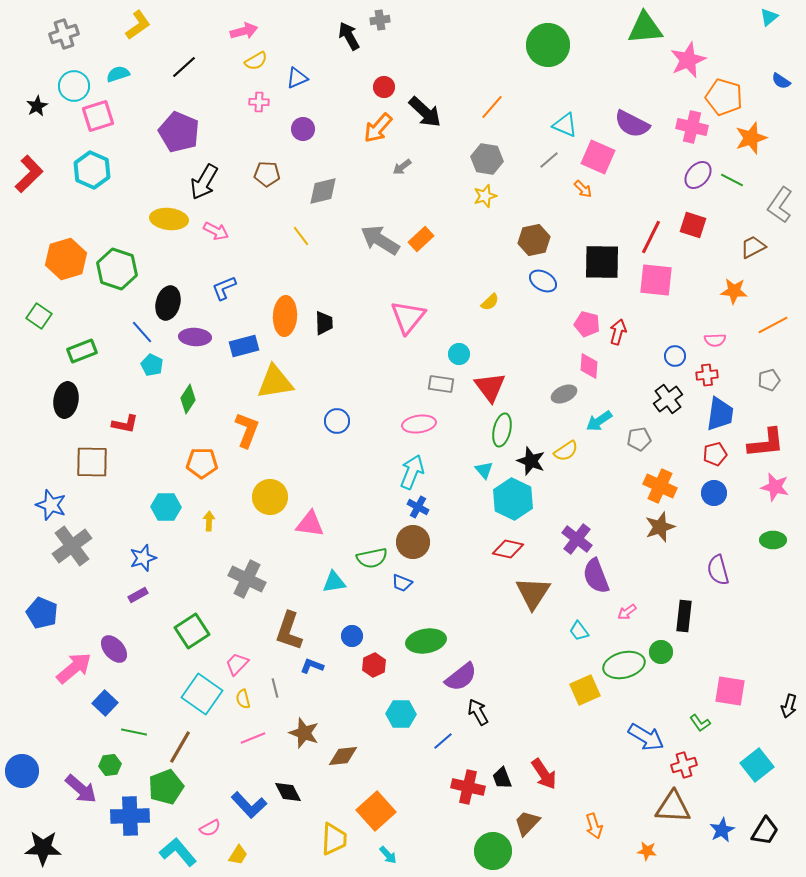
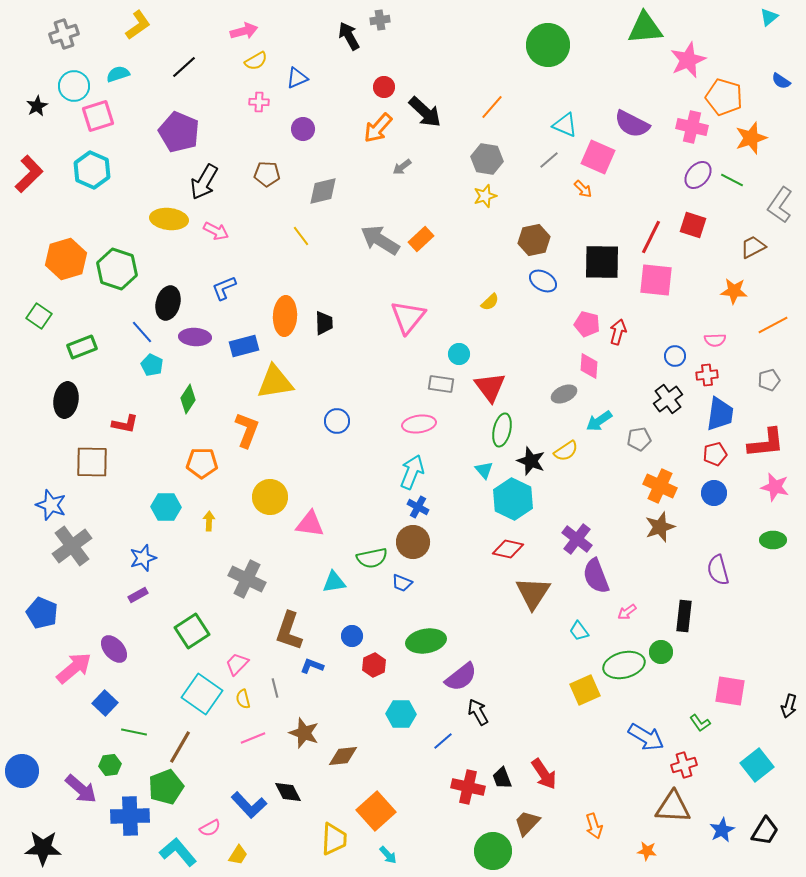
green rectangle at (82, 351): moved 4 px up
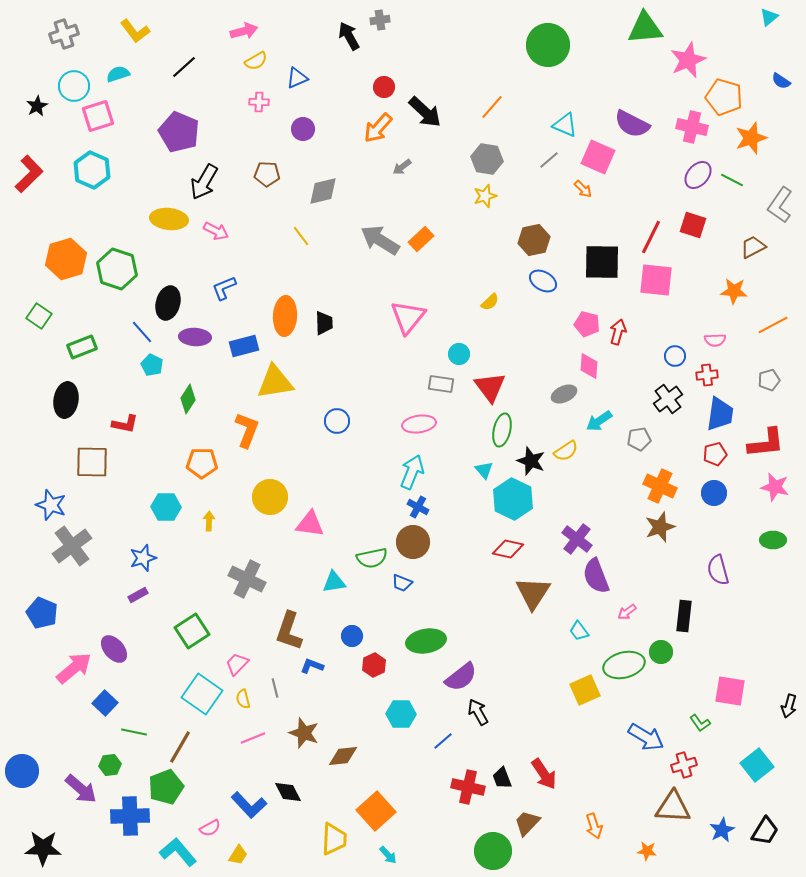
yellow L-shape at (138, 25): moved 3 px left, 6 px down; rotated 88 degrees clockwise
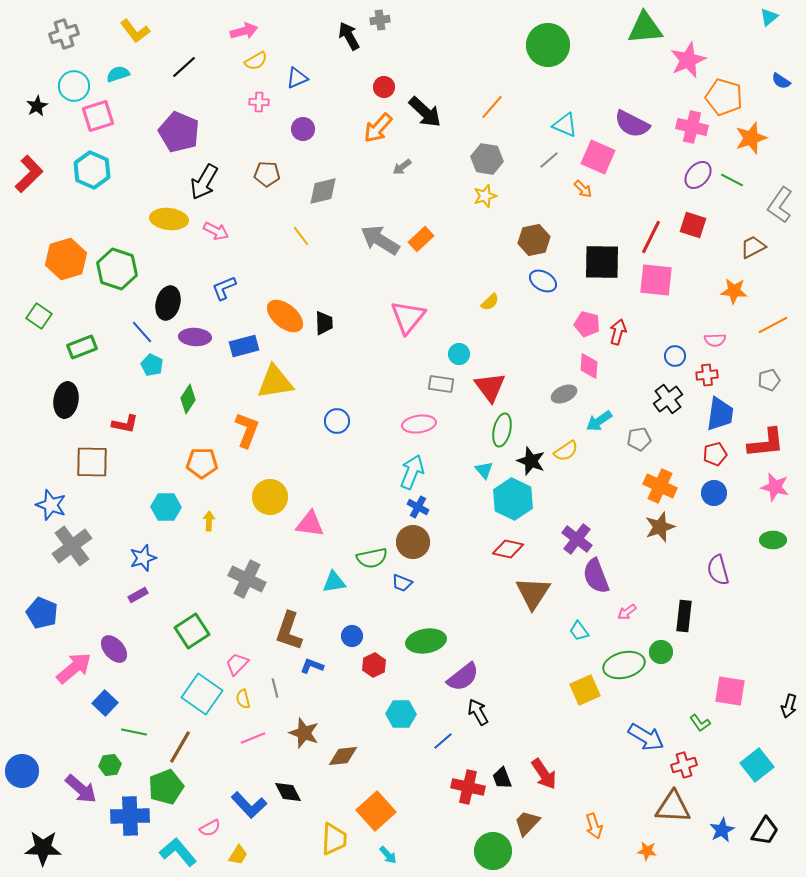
orange ellipse at (285, 316): rotated 54 degrees counterclockwise
purple semicircle at (461, 677): moved 2 px right
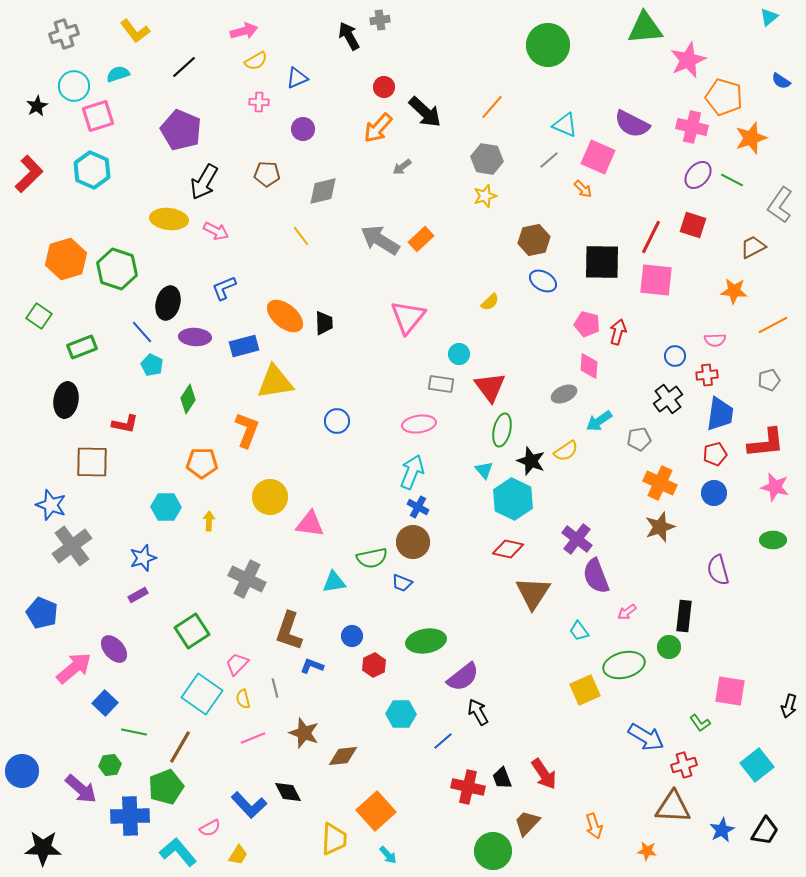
purple pentagon at (179, 132): moved 2 px right, 2 px up
orange cross at (660, 486): moved 3 px up
green circle at (661, 652): moved 8 px right, 5 px up
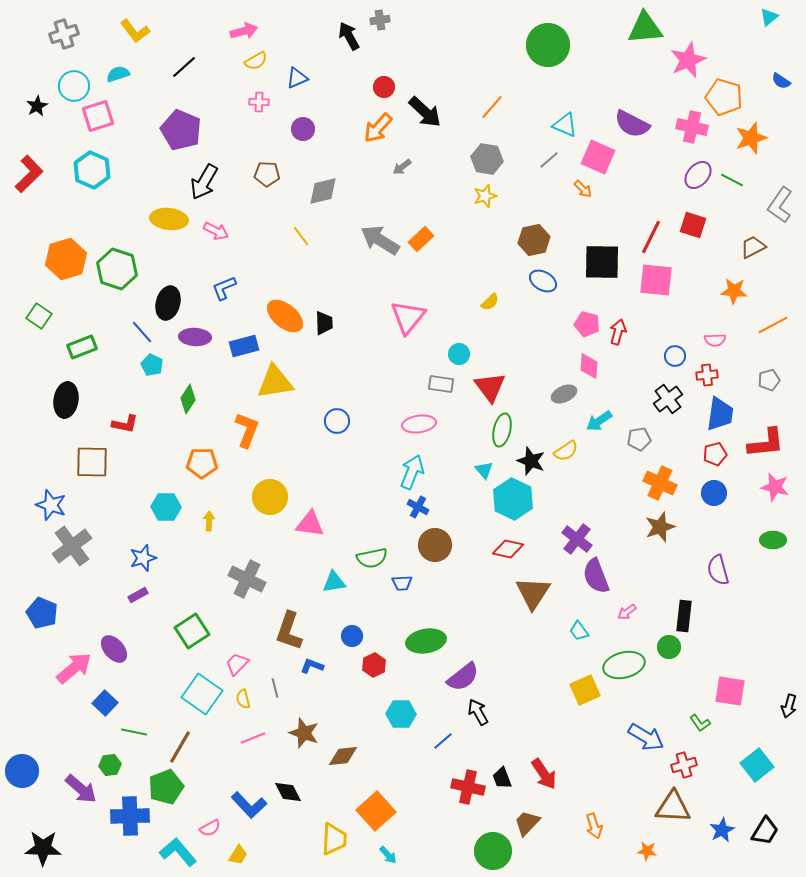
brown circle at (413, 542): moved 22 px right, 3 px down
blue trapezoid at (402, 583): rotated 25 degrees counterclockwise
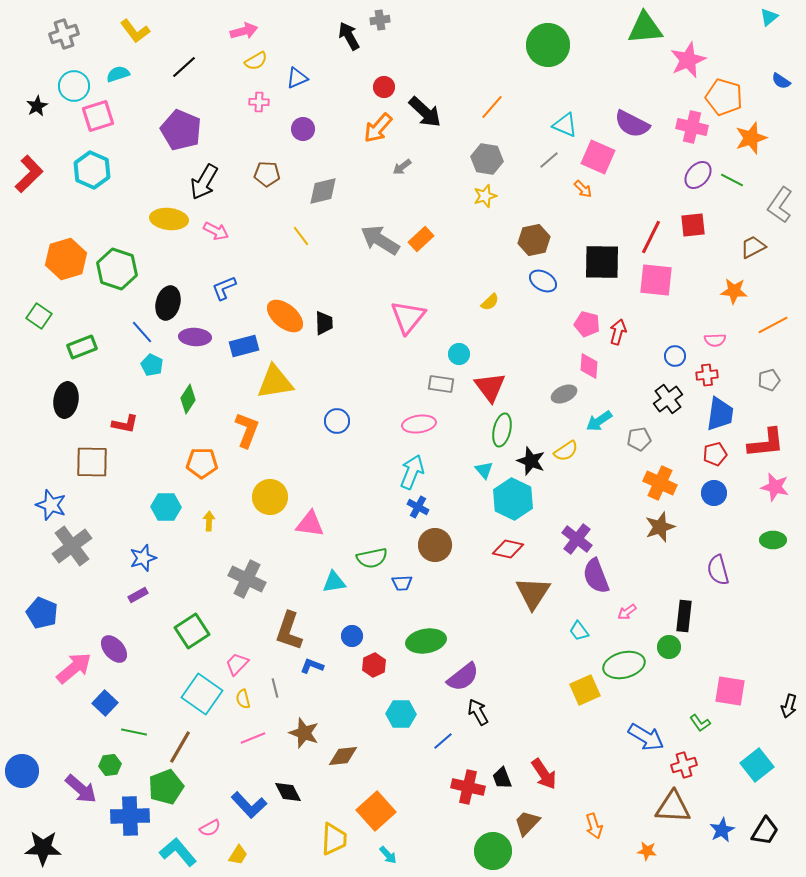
red square at (693, 225): rotated 24 degrees counterclockwise
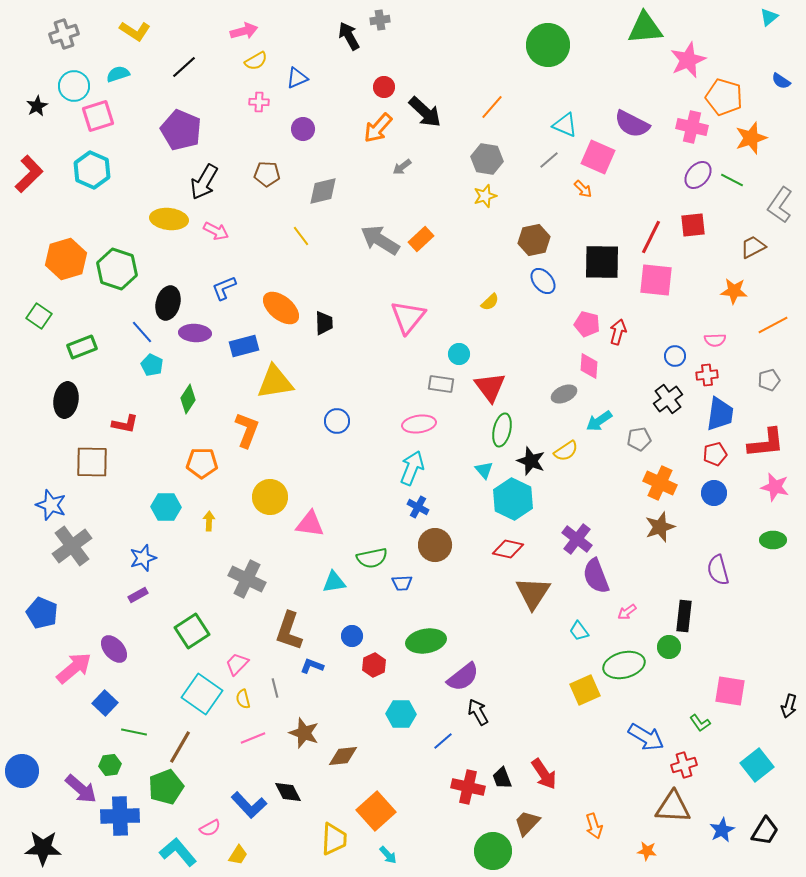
yellow L-shape at (135, 31): rotated 20 degrees counterclockwise
blue ellipse at (543, 281): rotated 20 degrees clockwise
orange ellipse at (285, 316): moved 4 px left, 8 px up
purple ellipse at (195, 337): moved 4 px up
cyan arrow at (412, 472): moved 4 px up
blue cross at (130, 816): moved 10 px left
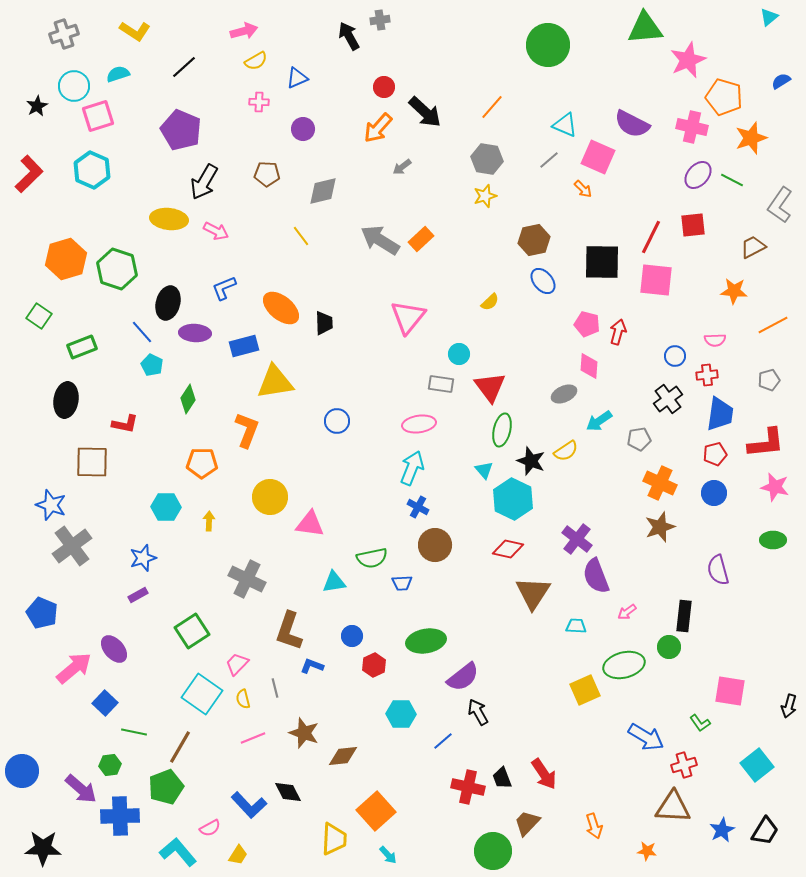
blue semicircle at (781, 81): rotated 114 degrees clockwise
cyan trapezoid at (579, 631): moved 3 px left, 5 px up; rotated 130 degrees clockwise
